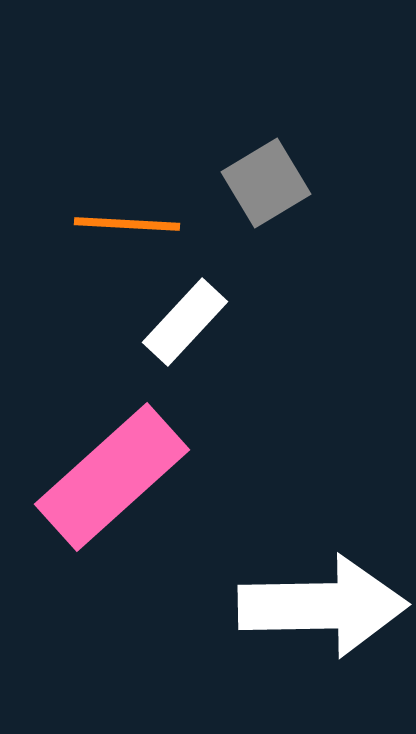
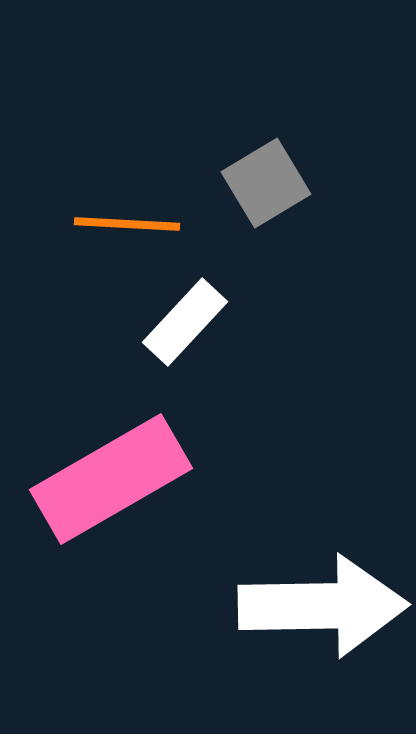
pink rectangle: moved 1 px left, 2 px down; rotated 12 degrees clockwise
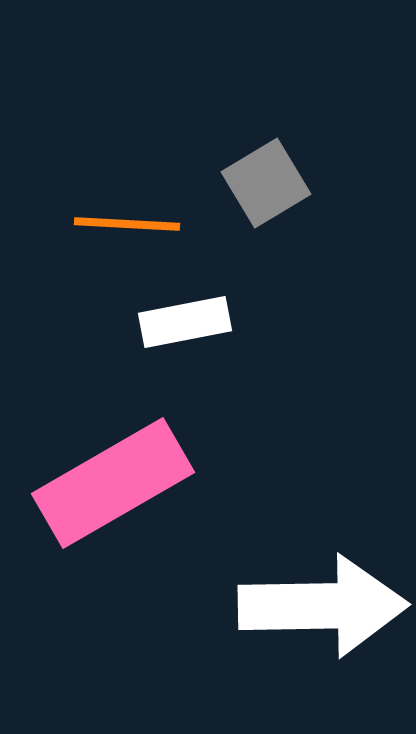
white rectangle: rotated 36 degrees clockwise
pink rectangle: moved 2 px right, 4 px down
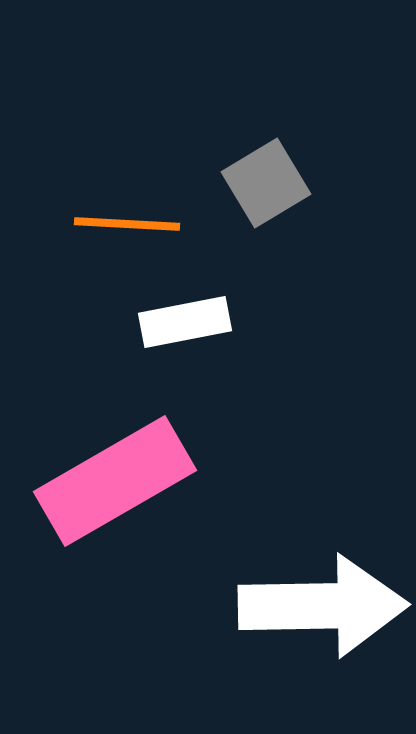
pink rectangle: moved 2 px right, 2 px up
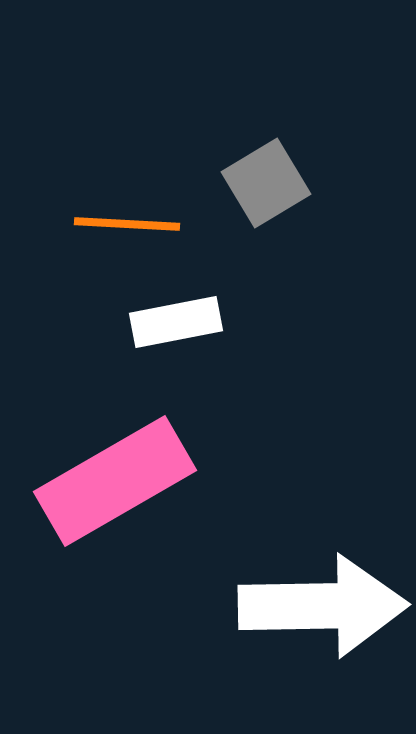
white rectangle: moved 9 px left
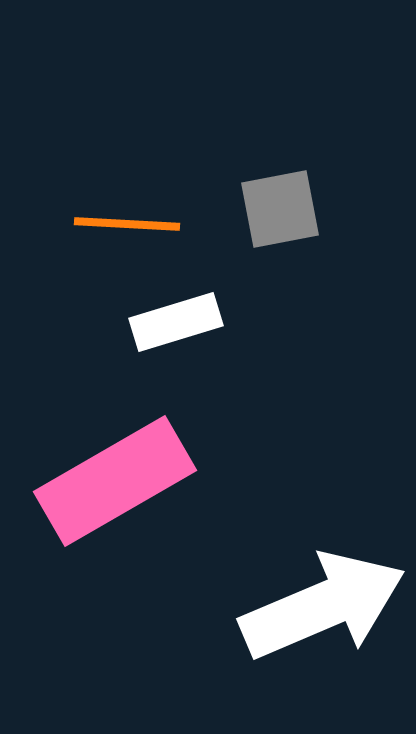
gray square: moved 14 px right, 26 px down; rotated 20 degrees clockwise
white rectangle: rotated 6 degrees counterclockwise
white arrow: rotated 22 degrees counterclockwise
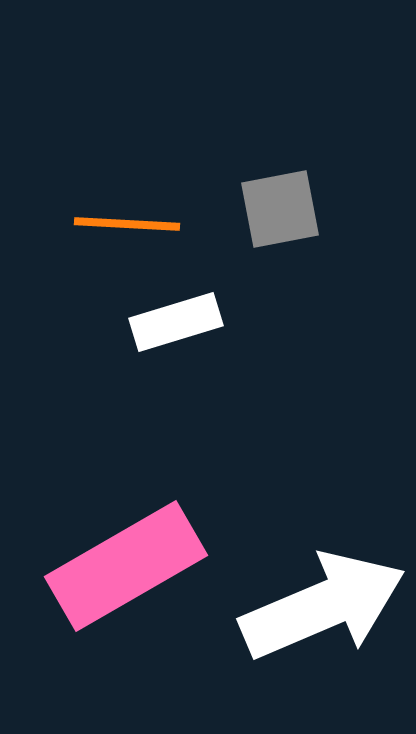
pink rectangle: moved 11 px right, 85 px down
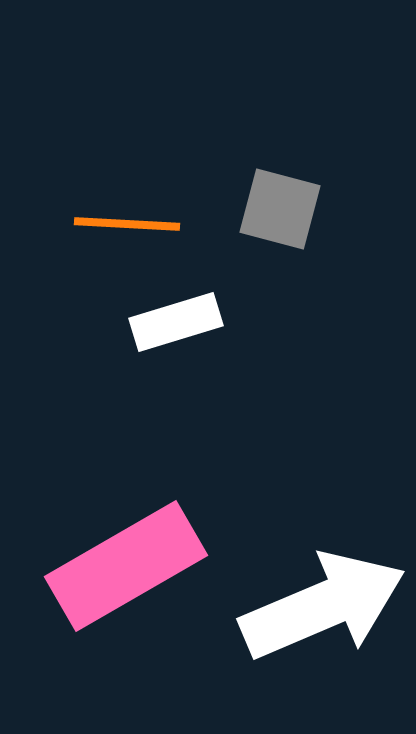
gray square: rotated 26 degrees clockwise
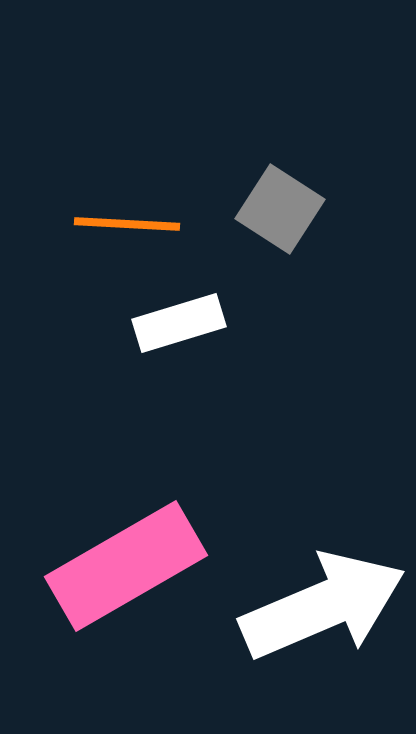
gray square: rotated 18 degrees clockwise
white rectangle: moved 3 px right, 1 px down
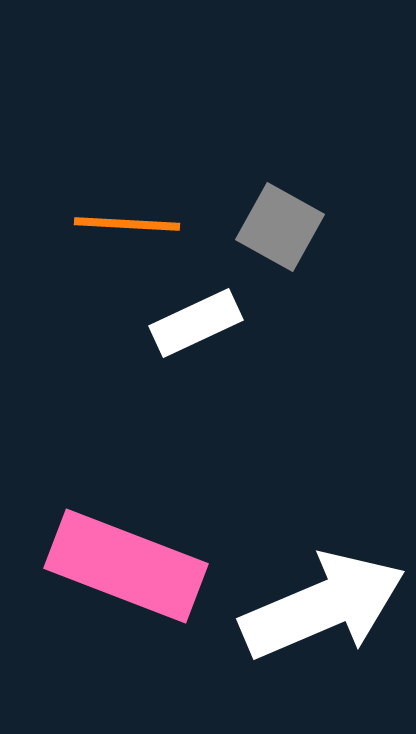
gray square: moved 18 px down; rotated 4 degrees counterclockwise
white rectangle: moved 17 px right; rotated 8 degrees counterclockwise
pink rectangle: rotated 51 degrees clockwise
